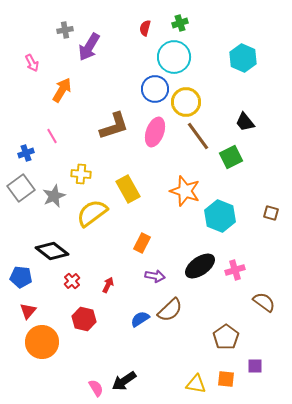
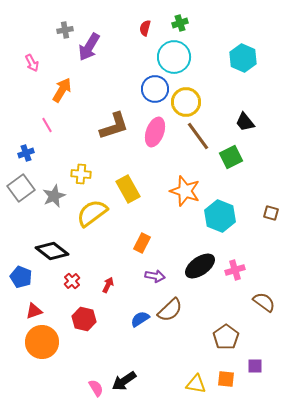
pink line at (52, 136): moved 5 px left, 11 px up
blue pentagon at (21, 277): rotated 15 degrees clockwise
red triangle at (28, 311): moved 6 px right; rotated 30 degrees clockwise
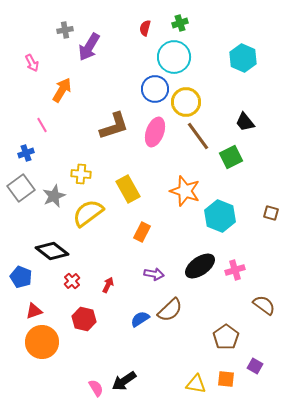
pink line at (47, 125): moved 5 px left
yellow semicircle at (92, 213): moved 4 px left
orange rectangle at (142, 243): moved 11 px up
purple arrow at (155, 276): moved 1 px left, 2 px up
brown semicircle at (264, 302): moved 3 px down
purple square at (255, 366): rotated 28 degrees clockwise
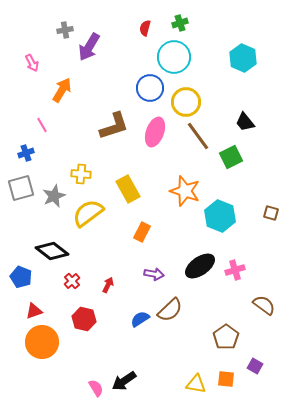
blue circle at (155, 89): moved 5 px left, 1 px up
gray square at (21, 188): rotated 20 degrees clockwise
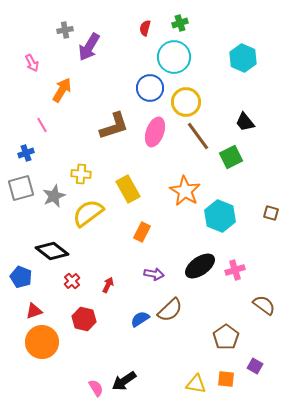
orange star at (185, 191): rotated 12 degrees clockwise
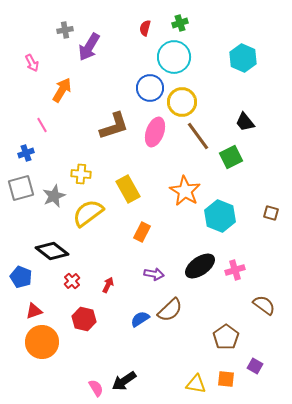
yellow circle at (186, 102): moved 4 px left
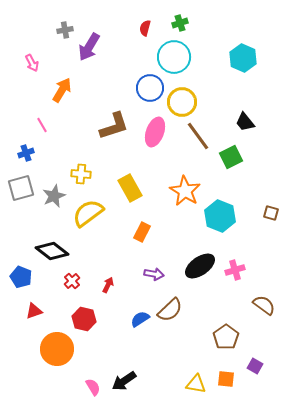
yellow rectangle at (128, 189): moved 2 px right, 1 px up
orange circle at (42, 342): moved 15 px right, 7 px down
pink semicircle at (96, 388): moved 3 px left, 1 px up
